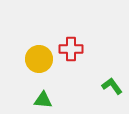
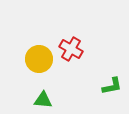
red cross: rotated 30 degrees clockwise
green L-shape: rotated 115 degrees clockwise
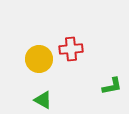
red cross: rotated 35 degrees counterclockwise
green triangle: rotated 24 degrees clockwise
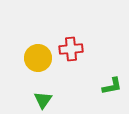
yellow circle: moved 1 px left, 1 px up
green triangle: rotated 36 degrees clockwise
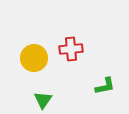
yellow circle: moved 4 px left
green L-shape: moved 7 px left
